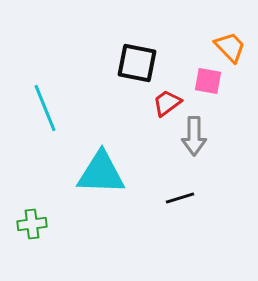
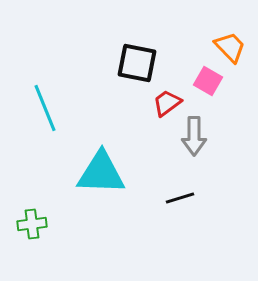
pink square: rotated 20 degrees clockwise
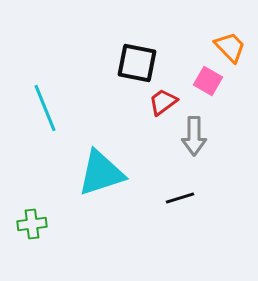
red trapezoid: moved 4 px left, 1 px up
cyan triangle: rotated 20 degrees counterclockwise
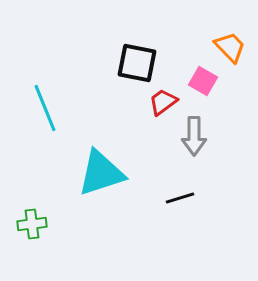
pink square: moved 5 px left
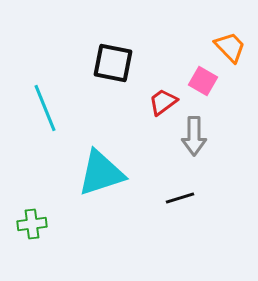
black square: moved 24 px left
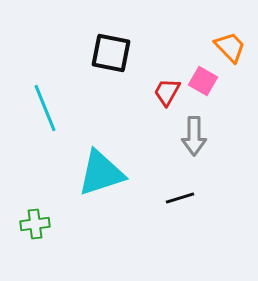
black square: moved 2 px left, 10 px up
red trapezoid: moved 4 px right, 10 px up; rotated 24 degrees counterclockwise
green cross: moved 3 px right
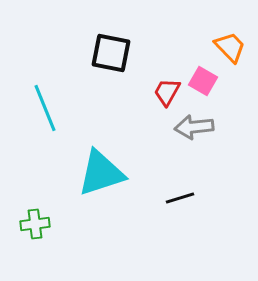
gray arrow: moved 9 px up; rotated 84 degrees clockwise
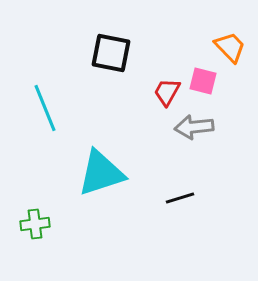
pink square: rotated 16 degrees counterclockwise
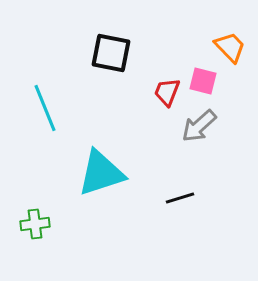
red trapezoid: rotated 8 degrees counterclockwise
gray arrow: moved 5 px right, 1 px up; rotated 36 degrees counterclockwise
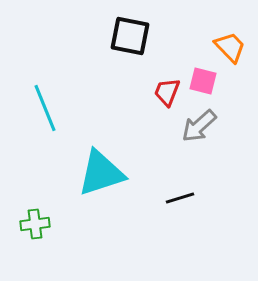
black square: moved 19 px right, 17 px up
